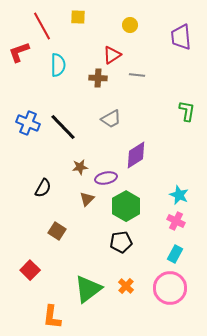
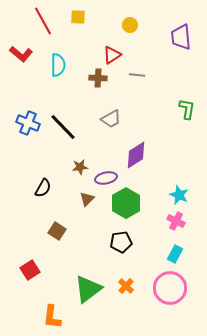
red line: moved 1 px right, 5 px up
red L-shape: moved 2 px right, 2 px down; rotated 120 degrees counterclockwise
green L-shape: moved 2 px up
green hexagon: moved 3 px up
red square: rotated 12 degrees clockwise
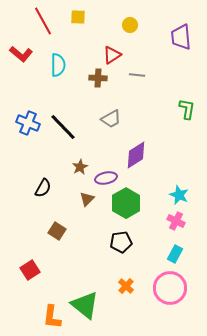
brown star: rotated 21 degrees counterclockwise
green triangle: moved 3 px left, 16 px down; rotated 44 degrees counterclockwise
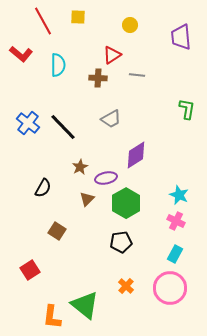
blue cross: rotated 15 degrees clockwise
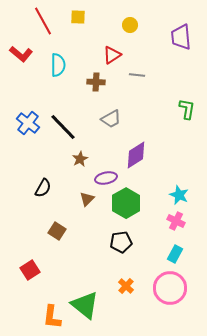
brown cross: moved 2 px left, 4 px down
brown star: moved 8 px up
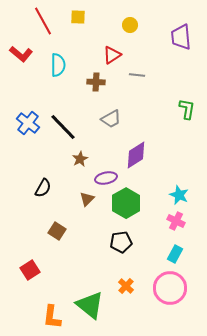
green triangle: moved 5 px right
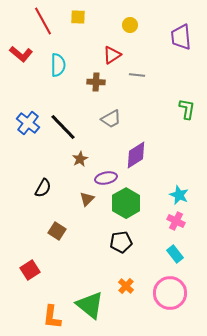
cyan rectangle: rotated 66 degrees counterclockwise
pink circle: moved 5 px down
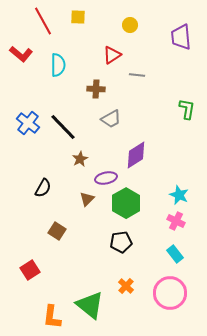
brown cross: moved 7 px down
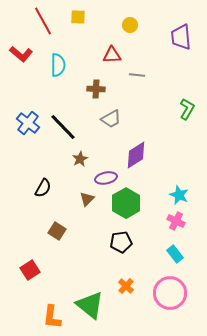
red triangle: rotated 30 degrees clockwise
green L-shape: rotated 20 degrees clockwise
